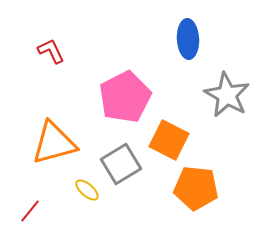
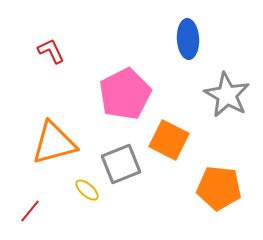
pink pentagon: moved 3 px up
gray square: rotated 9 degrees clockwise
orange pentagon: moved 23 px right
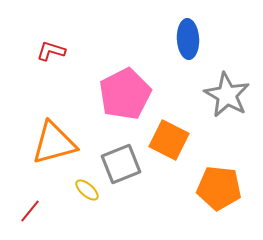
red L-shape: rotated 48 degrees counterclockwise
